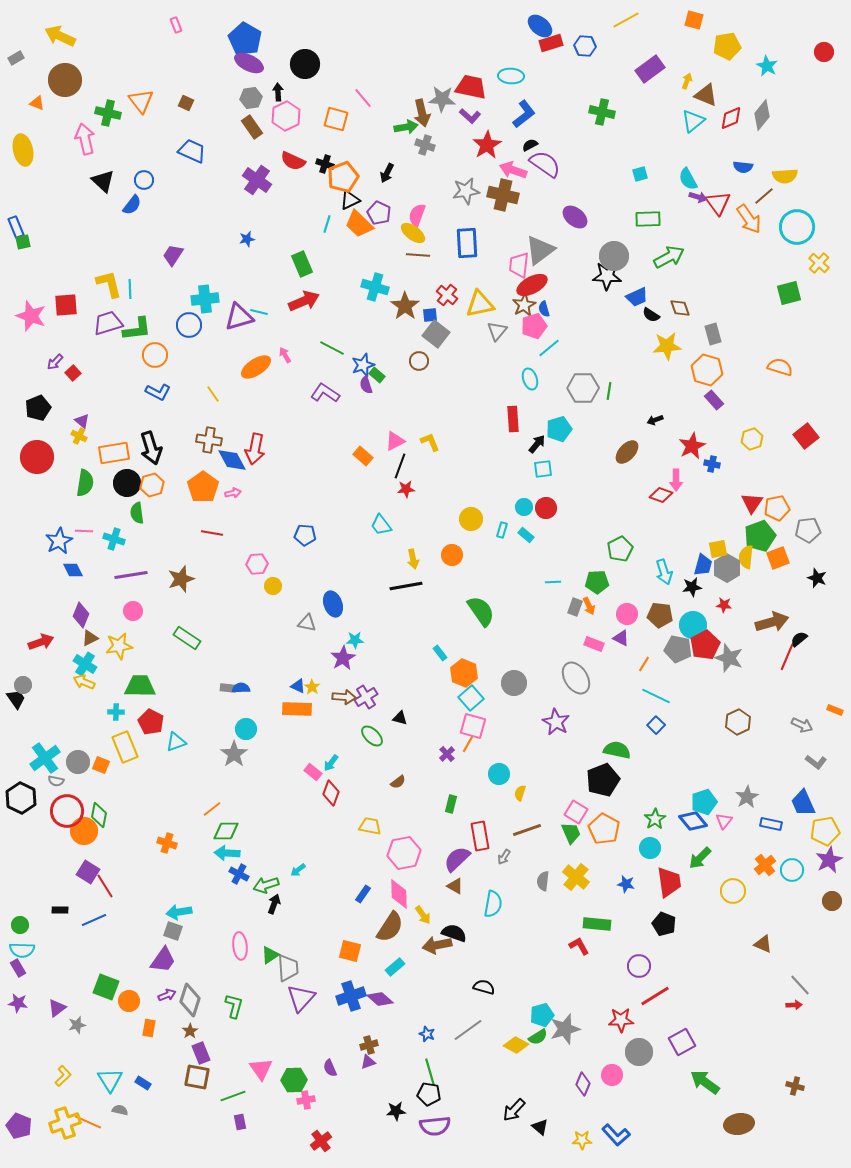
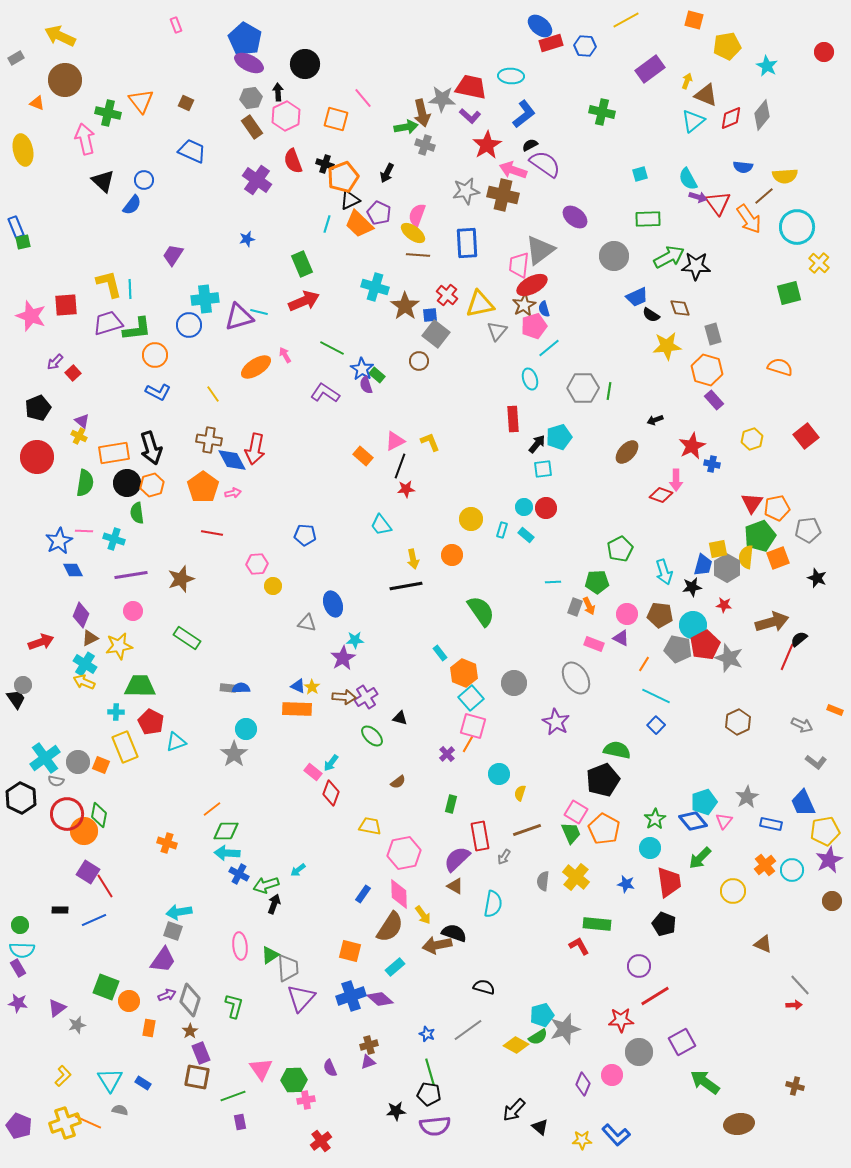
red semicircle at (293, 161): rotated 45 degrees clockwise
black star at (607, 276): moved 89 px right, 10 px up
blue star at (363, 365): moved 1 px left, 4 px down; rotated 20 degrees counterclockwise
cyan pentagon at (559, 429): moved 8 px down
red circle at (67, 811): moved 3 px down
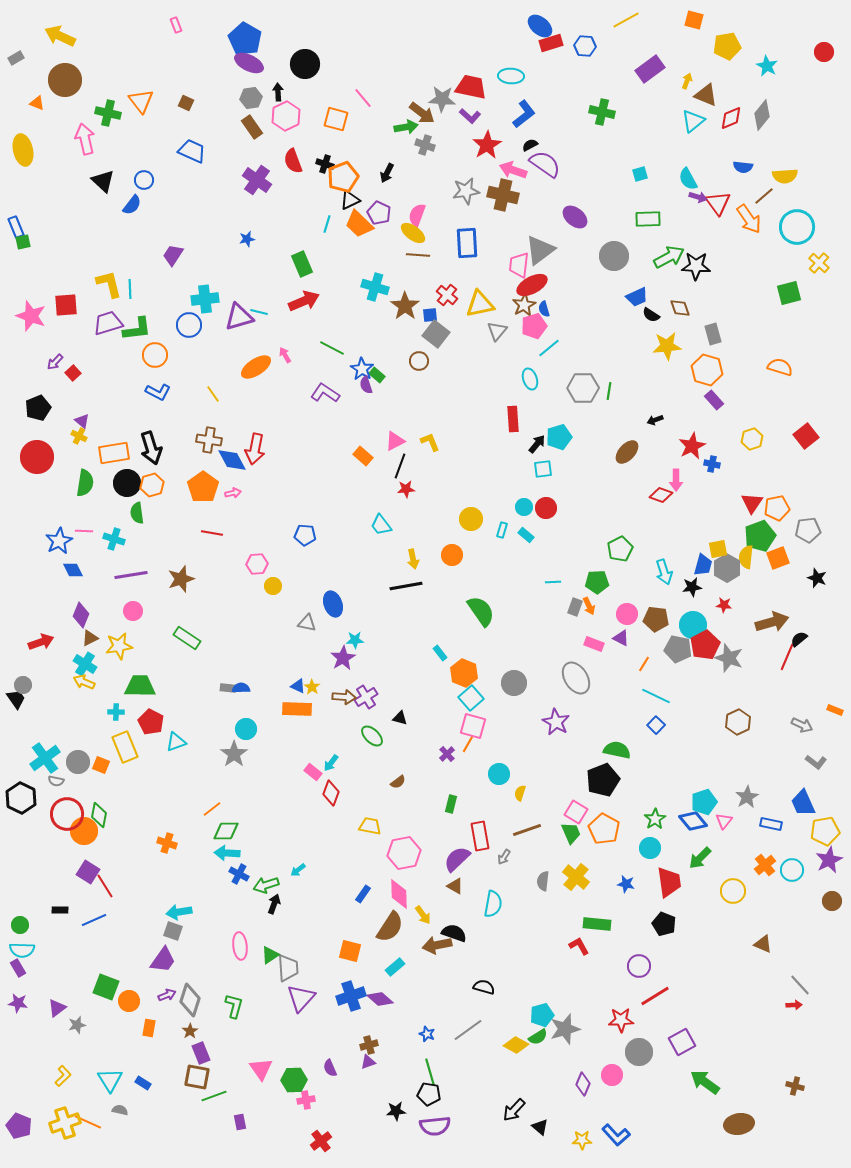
brown arrow at (422, 113): rotated 40 degrees counterclockwise
brown pentagon at (660, 615): moved 4 px left, 4 px down
green line at (233, 1096): moved 19 px left
